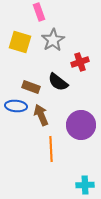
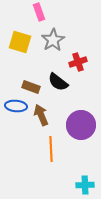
red cross: moved 2 px left
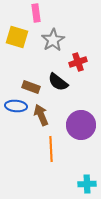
pink rectangle: moved 3 px left, 1 px down; rotated 12 degrees clockwise
yellow square: moved 3 px left, 5 px up
cyan cross: moved 2 px right, 1 px up
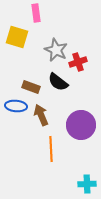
gray star: moved 3 px right, 10 px down; rotated 15 degrees counterclockwise
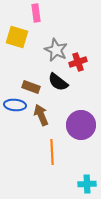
blue ellipse: moved 1 px left, 1 px up
orange line: moved 1 px right, 3 px down
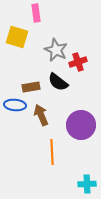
brown rectangle: rotated 30 degrees counterclockwise
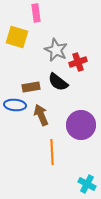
cyan cross: rotated 30 degrees clockwise
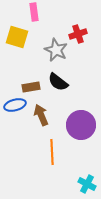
pink rectangle: moved 2 px left, 1 px up
red cross: moved 28 px up
blue ellipse: rotated 20 degrees counterclockwise
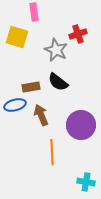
cyan cross: moved 1 px left, 2 px up; rotated 18 degrees counterclockwise
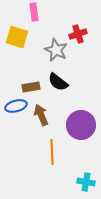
blue ellipse: moved 1 px right, 1 px down
